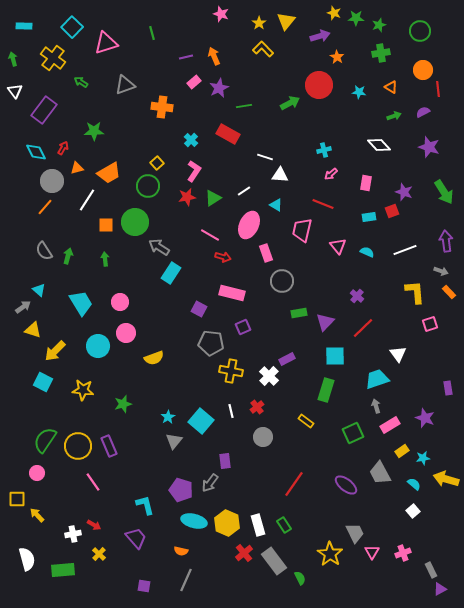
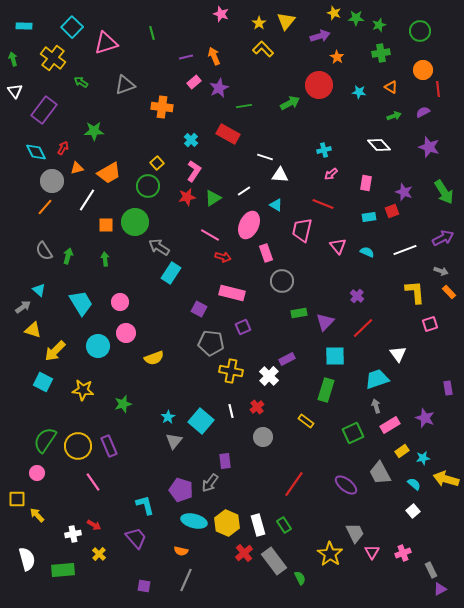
purple arrow at (446, 241): moved 3 px left, 3 px up; rotated 70 degrees clockwise
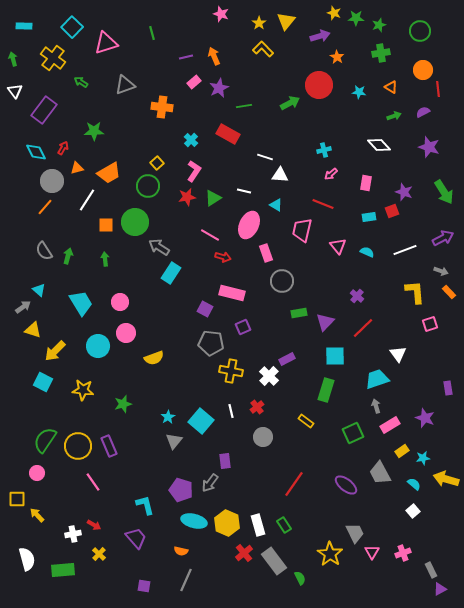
white line at (244, 191): rotated 48 degrees clockwise
purple square at (199, 309): moved 6 px right
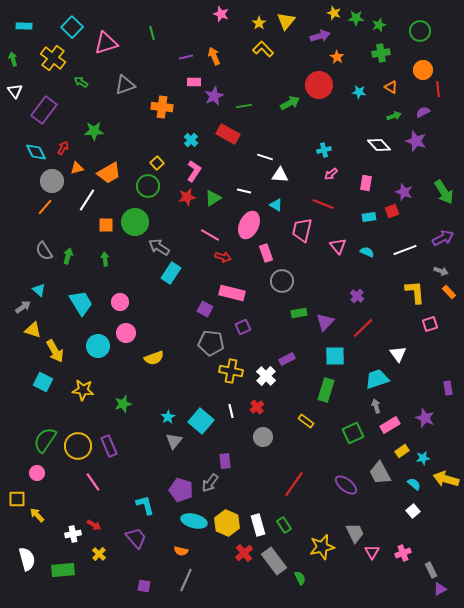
pink rectangle at (194, 82): rotated 40 degrees clockwise
purple star at (219, 88): moved 5 px left, 8 px down
purple star at (429, 147): moved 13 px left, 6 px up
yellow arrow at (55, 351): rotated 75 degrees counterclockwise
white cross at (269, 376): moved 3 px left
yellow star at (330, 554): moved 8 px left, 7 px up; rotated 25 degrees clockwise
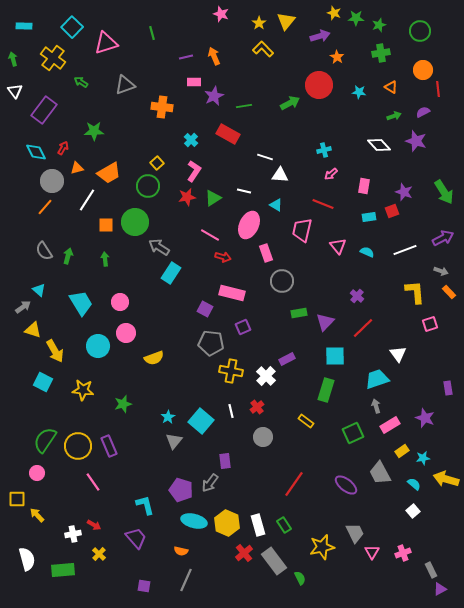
pink rectangle at (366, 183): moved 2 px left, 3 px down
